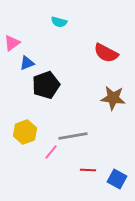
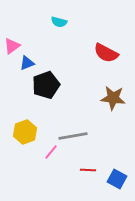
pink triangle: moved 3 px down
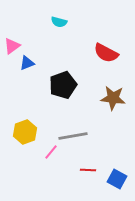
black pentagon: moved 17 px right
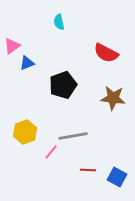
cyan semicircle: rotated 63 degrees clockwise
blue square: moved 2 px up
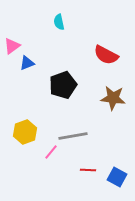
red semicircle: moved 2 px down
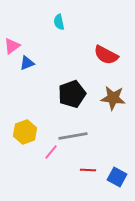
black pentagon: moved 9 px right, 9 px down
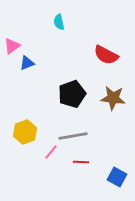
red line: moved 7 px left, 8 px up
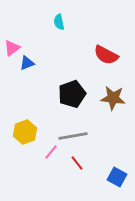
pink triangle: moved 2 px down
red line: moved 4 px left, 1 px down; rotated 49 degrees clockwise
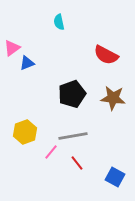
blue square: moved 2 px left
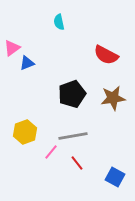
brown star: rotated 15 degrees counterclockwise
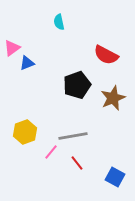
black pentagon: moved 5 px right, 9 px up
brown star: rotated 15 degrees counterclockwise
